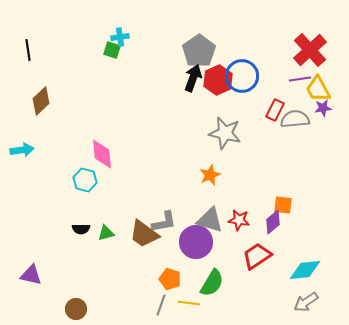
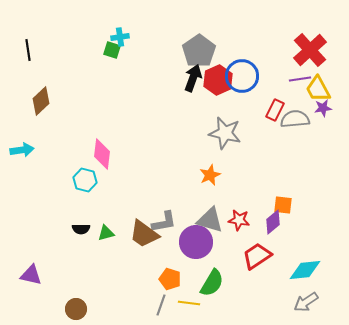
pink diamond: rotated 12 degrees clockwise
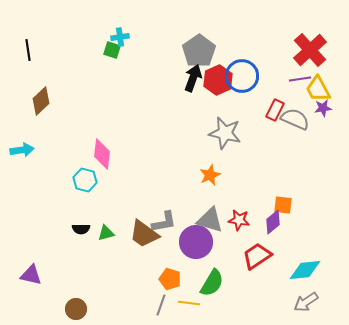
gray semicircle: rotated 28 degrees clockwise
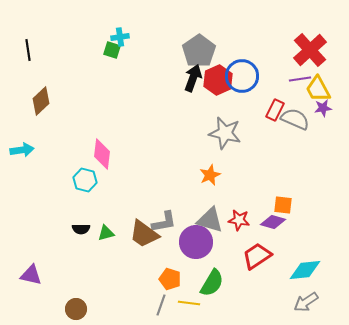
purple diamond: rotated 55 degrees clockwise
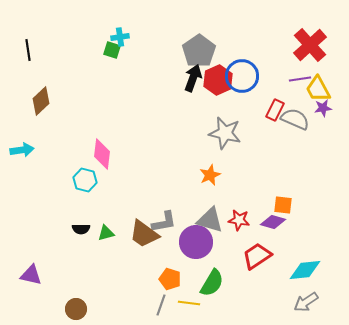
red cross: moved 5 px up
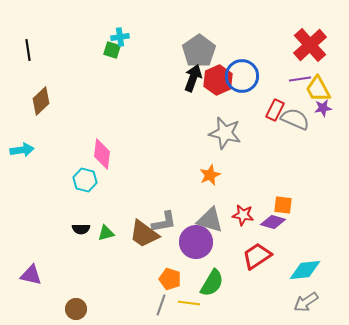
red star: moved 4 px right, 5 px up
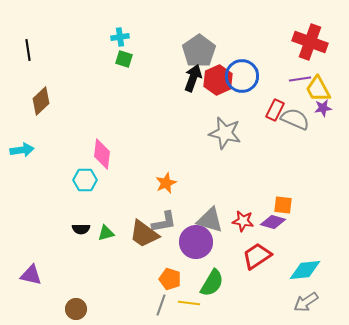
red cross: moved 3 px up; rotated 28 degrees counterclockwise
green square: moved 12 px right, 9 px down
orange star: moved 44 px left, 8 px down
cyan hexagon: rotated 15 degrees counterclockwise
red star: moved 6 px down
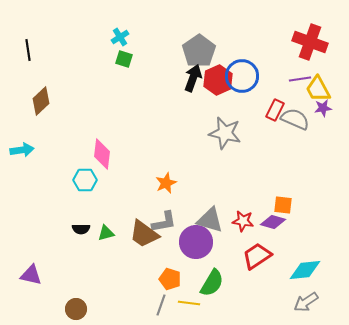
cyan cross: rotated 24 degrees counterclockwise
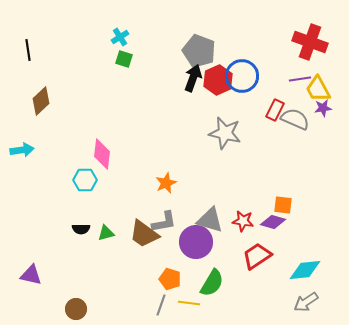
gray pentagon: rotated 16 degrees counterclockwise
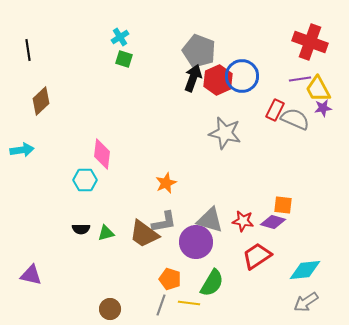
brown circle: moved 34 px right
